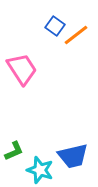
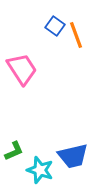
orange line: rotated 72 degrees counterclockwise
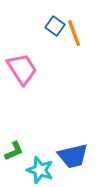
orange line: moved 2 px left, 2 px up
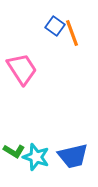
orange line: moved 2 px left
green L-shape: rotated 55 degrees clockwise
cyan star: moved 4 px left, 13 px up
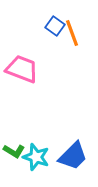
pink trapezoid: rotated 36 degrees counterclockwise
blue trapezoid: rotated 32 degrees counterclockwise
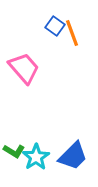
pink trapezoid: moved 2 px right, 1 px up; rotated 28 degrees clockwise
cyan star: rotated 20 degrees clockwise
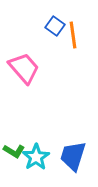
orange line: moved 1 px right, 2 px down; rotated 12 degrees clockwise
blue trapezoid: rotated 152 degrees clockwise
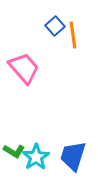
blue square: rotated 12 degrees clockwise
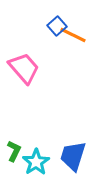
blue square: moved 2 px right
orange line: rotated 56 degrees counterclockwise
green L-shape: rotated 95 degrees counterclockwise
cyan star: moved 5 px down
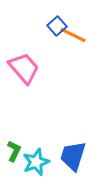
cyan star: rotated 12 degrees clockwise
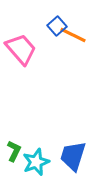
pink trapezoid: moved 3 px left, 19 px up
